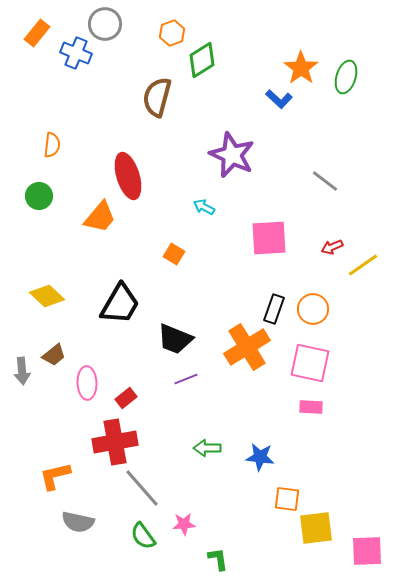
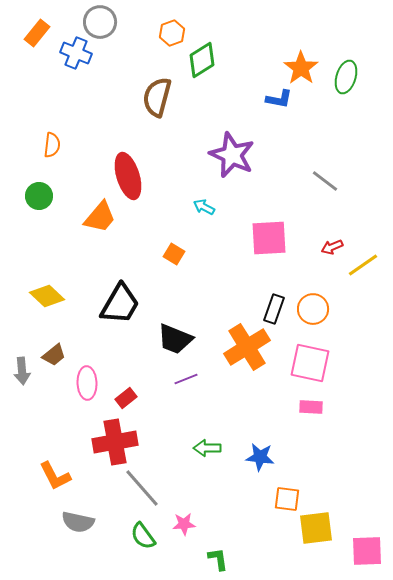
gray circle at (105, 24): moved 5 px left, 2 px up
blue L-shape at (279, 99): rotated 32 degrees counterclockwise
orange L-shape at (55, 476): rotated 104 degrees counterclockwise
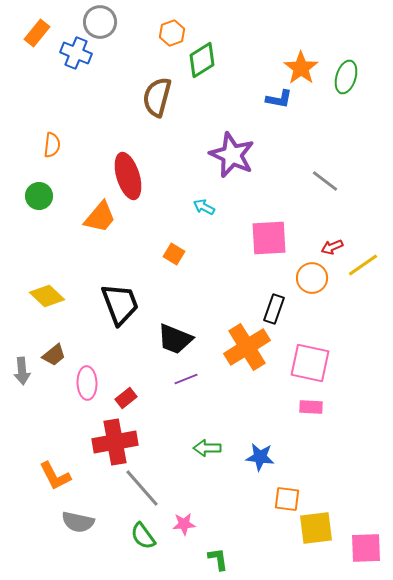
black trapezoid at (120, 304): rotated 51 degrees counterclockwise
orange circle at (313, 309): moved 1 px left, 31 px up
pink square at (367, 551): moved 1 px left, 3 px up
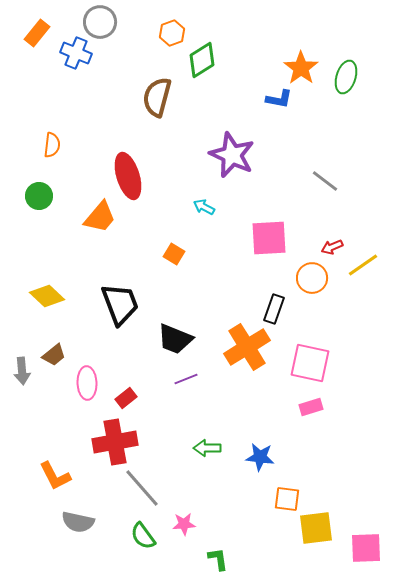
pink rectangle at (311, 407): rotated 20 degrees counterclockwise
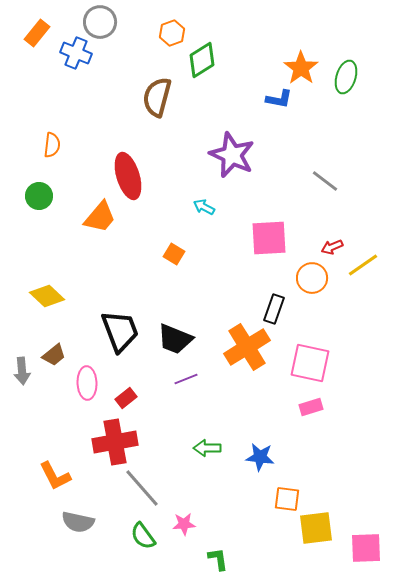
black trapezoid at (120, 304): moved 27 px down
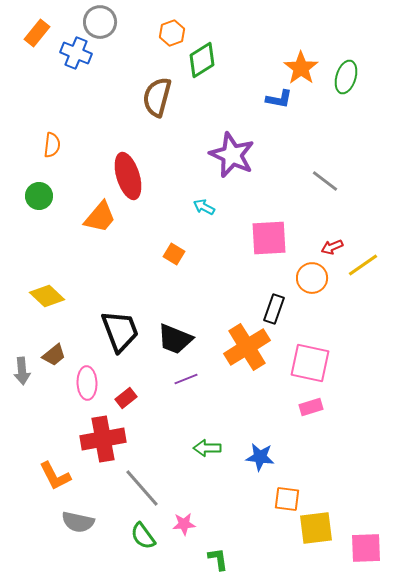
red cross at (115, 442): moved 12 px left, 3 px up
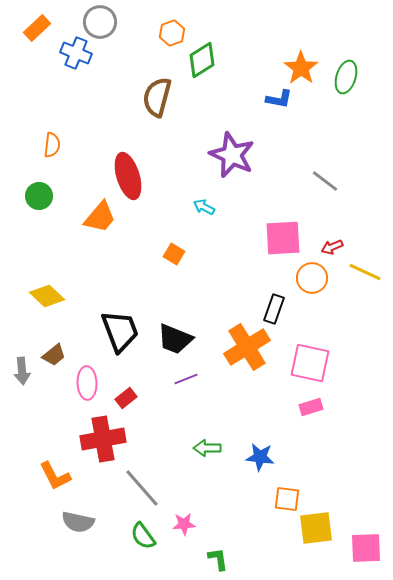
orange rectangle at (37, 33): moved 5 px up; rotated 8 degrees clockwise
pink square at (269, 238): moved 14 px right
yellow line at (363, 265): moved 2 px right, 7 px down; rotated 60 degrees clockwise
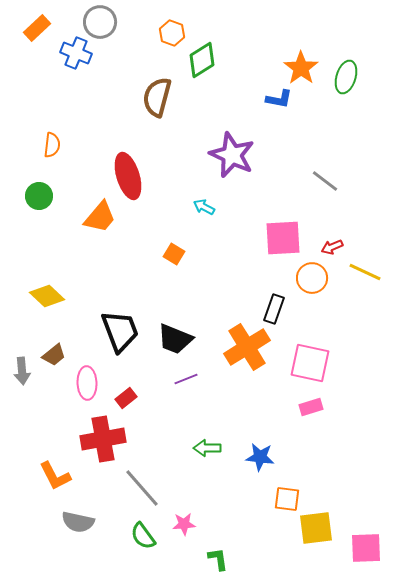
orange hexagon at (172, 33): rotated 20 degrees counterclockwise
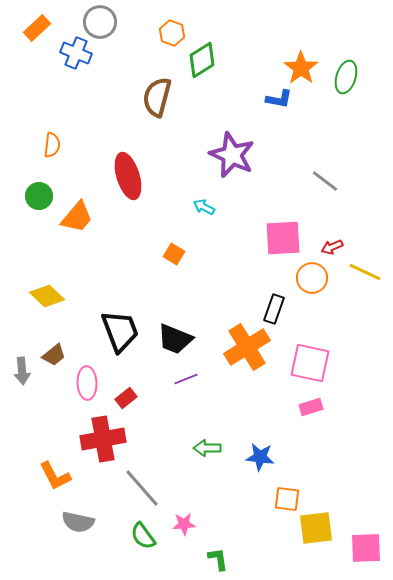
orange trapezoid at (100, 217): moved 23 px left
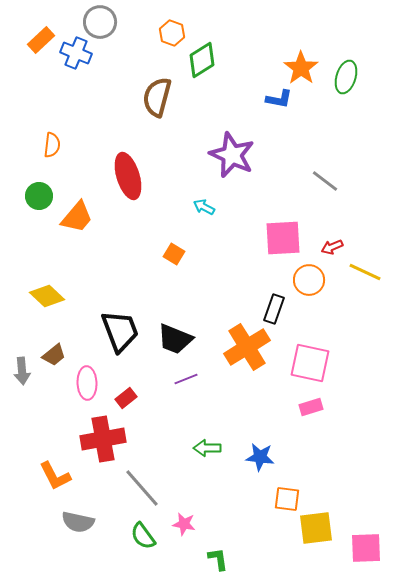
orange rectangle at (37, 28): moved 4 px right, 12 px down
orange circle at (312, 278): moved 3 px left, 2 px down
pink star at (184, 524): rotated 15 degrees clockwise
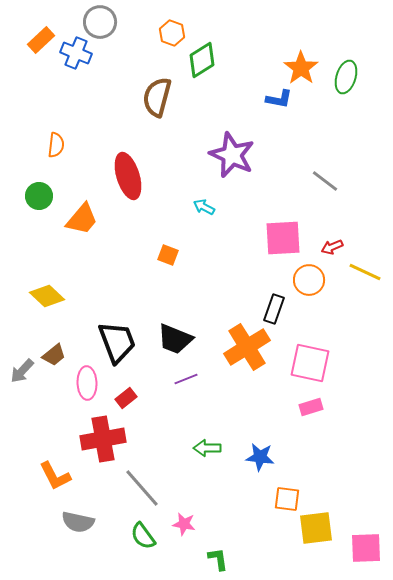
orange semicircle at (52, 145): moved 4 px right
orange trapezoid at (77, 217): moved 5 px right, 2 px down
orange square at (174, 254): moved 6 px left, 1 px down; rotated 10 degrees counterclockwise
black trapezoid at (120, 331): moved 3 px left, 11 px down
gray arrow at (22, 371): rotated 48 degrees clockwise
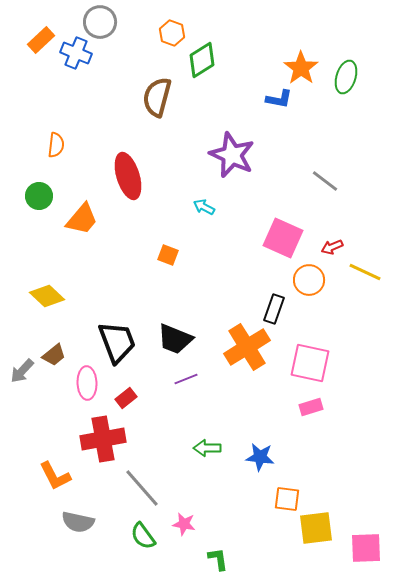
pink square at (283, 238): rotated 27 degrees clockwise
